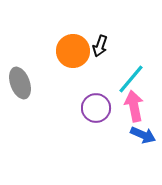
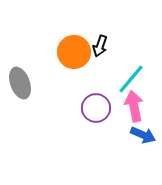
orange circle: moved 1 px right, 1 px down
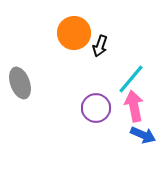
orange circle: moved 19 px up
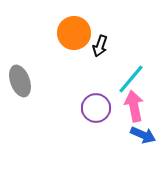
gray ellipse: moved 2 px up
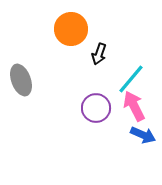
orange circle: moved 3 px left, 4 px up
black arrow: moved 1 px left, 8 px down
gray ellipse: moved 1 px right, 1 px up
pink arrow: rotated 16 degrees counterclockwise
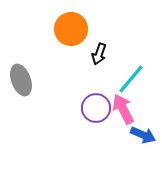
pink arrow: moved 11 px left, 3 px down
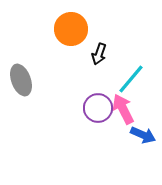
purple circle: moved 2 px right
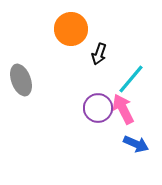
blue arrow: moved 7 px left, 9 px down
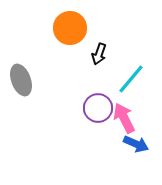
orange circle: moved 1 px left, 1 px up
pink arrow: moved 1 px right, 9 px down
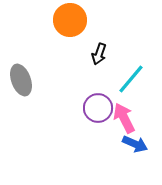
orange circle: moved 8 px up
blue arrow: moved 1 px left
